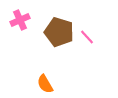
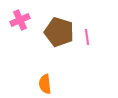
pink line: rotated 35 degrees clockwise
orange semicircle: rotated 24 degrees clockwise
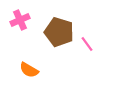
pink line: moved 7 px down; rotated 28 degrees counterclockwise
orange semicircle: moved 16 px left, 14 px up; rotated 54 degrees counterclockwise
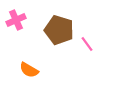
pink cross: moved 4 px left
brown pentagon: moved 2 px up
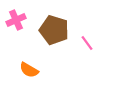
brown pentagon: moved 5 px left
pink line: moved 1 px up
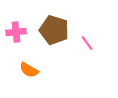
pink cross: moved 12 px down; rotated 18 degrees clockwise
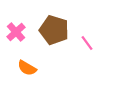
pink cross: rotated 36 degrees counterclockwise
orange semicircle: moved 2 px left, 2 px up
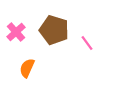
orange semicircle: rotated 84 degrees clockwise
